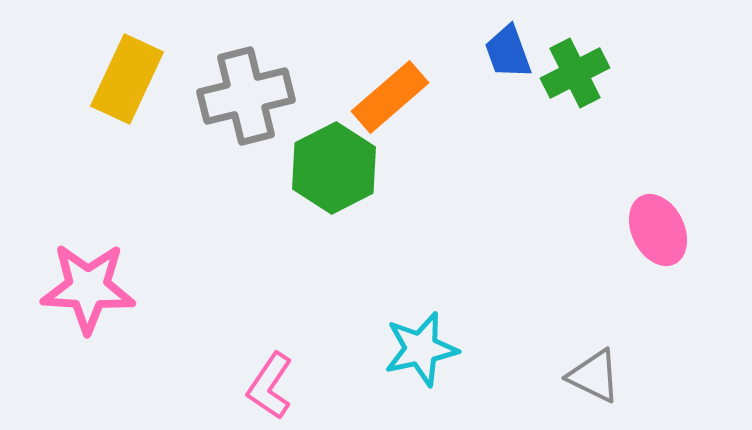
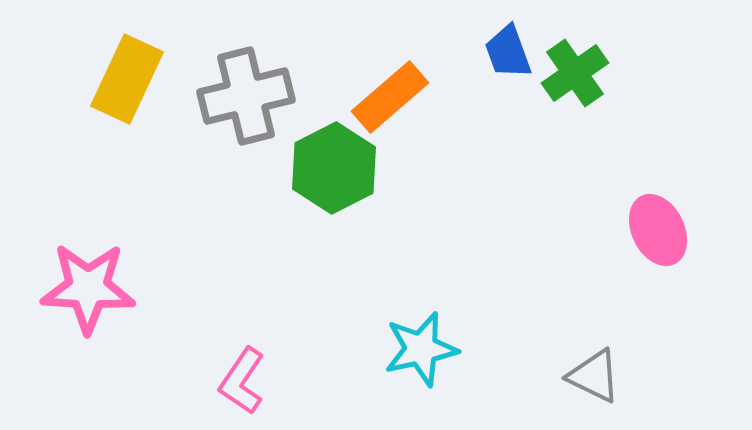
green cross: rotated 8 degrees counterclockwise
pink L-shape: moved 28 px left, 5 px up
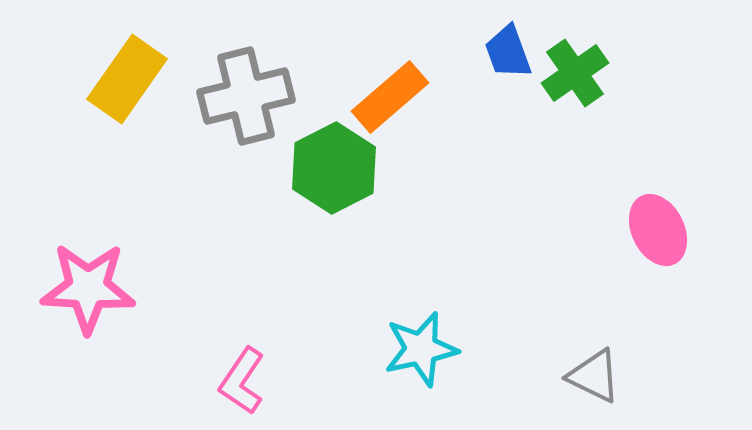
yellow rectangle: rotated 10 degrees clockwise
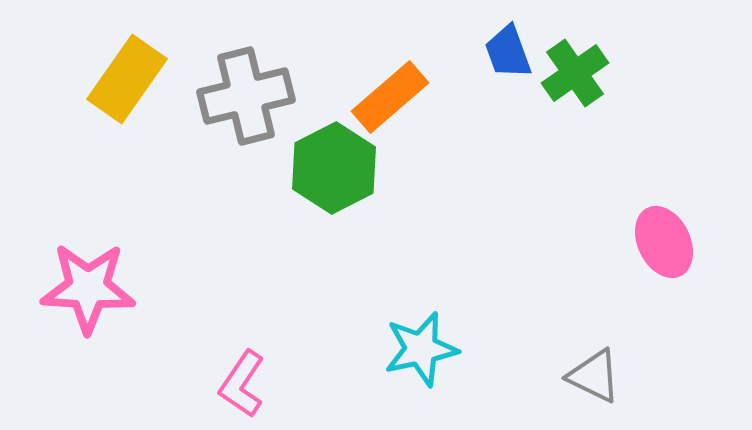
pink ellipse: moved 6 px right, 12 px down
pink L-shape: moved 3 px down
